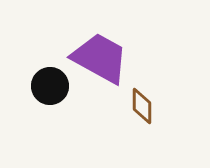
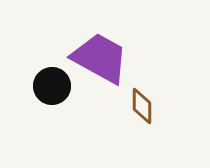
black circle: moved 2 px right
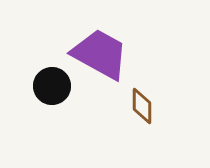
purple trapezoid: moved 4 px up
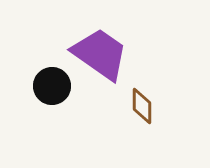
purple trapezoid: rotated 6 degrees clockwise
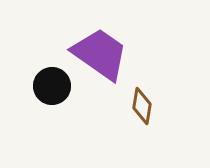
brown diamond: rotated 9 degrees clockwise
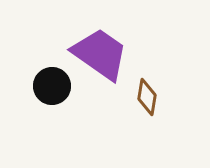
brown diamond: moved 5 px right, 9 px up
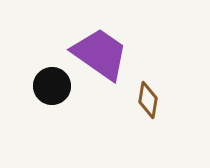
brown diamond: moved 1 px right, 3 px down
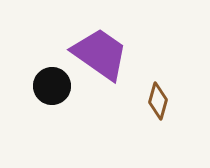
brown diamond: moved 10 px right, 1 px down; rotated 6 degrees clockwise
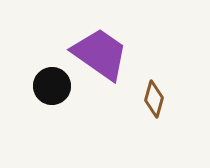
brown diamond: moved 4 px left, 2 px up
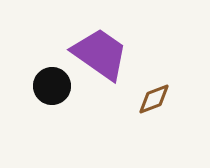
brown diamond: rotated 54 degrees clockwise
